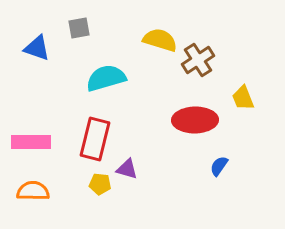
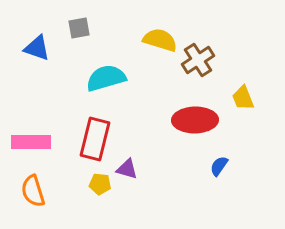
orange semicircle: rotated 108 degrees counterclockwise
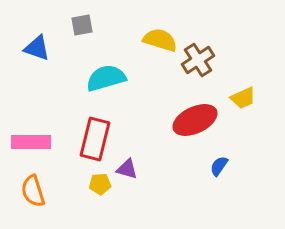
gray square: moved 3 px right, 3 px up
yellow trapezoid: rotated 92 degrees counterclockwise
red ellipse: rotated 24 degrees counterclockwise
yellow pentagon: rotated 10 degrees counterclockwise
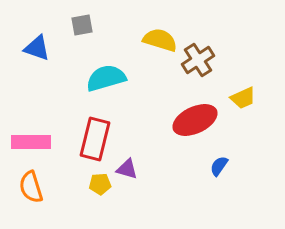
orange semicircle: moved 2 px left, 4 px up
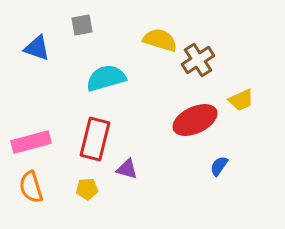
yellow trapezoid: moved 2 px left, 2 px down
pink rectangle: rotated 15 degrees counterclockwise
yellow pentagon: moved 13 px left, 5 px down
